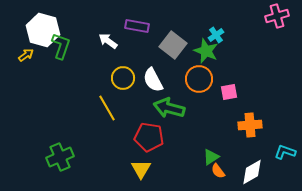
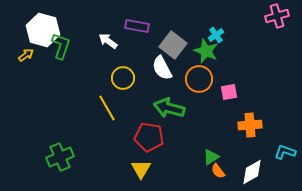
white semicircle: moved 9 px right, 12 px up
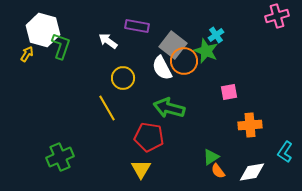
yellow arrow: moved 1 px right, 1 px up; rotated 21 degrees counterclockwise
orange circle: moved 15 px left, 18 px up
cyan L-shape: rotated 75 degrees counterclockwise
white diamond: rotated 20 degrees clockwise
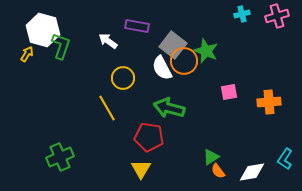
cyan cross: moved 26 px right, 21 px up; rotated 21 degrees clockwise
orange cross: moved 19 px right, 23 px up
cyan L-shape: moved 7 px down
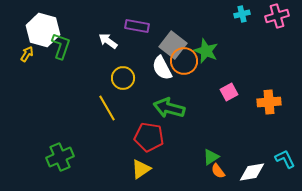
pink square: rotated 18 degrees counterclockwise
cyan L-shape: rotated 120 degrees clockwise
yellow triangle: rotated 25 degrees clockwise
